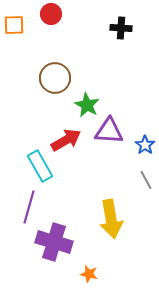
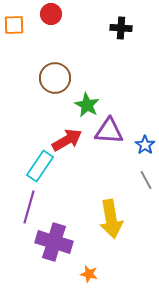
red arrow: moved 1 px right
cyan rectangle: rotated 64 degrees clockwise
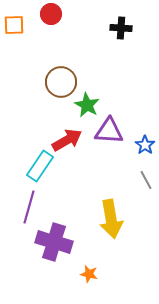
brown circle: moved 6 px right, 4 px down
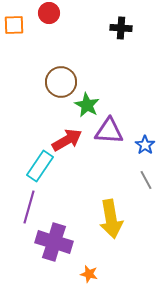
red circle: moved 2 px left, 1 px up
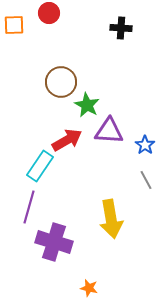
orange star: moved 14 px down
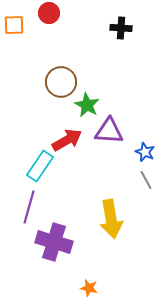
blue star: moved 7 px down; rotated 12 degrees counterclockwise
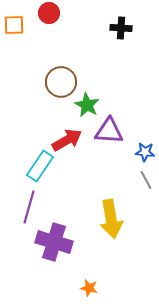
blue star: rotated 18 degrees counterclockwise
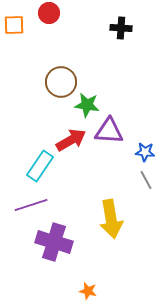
green star: rotated 20 degrees counterclockwise
red arrow: moved 4 px right
purple line: moved 2 px right, 2 px up; rotated 56 degrees clockwise
orange star: moved 1 px left, 3 px down
